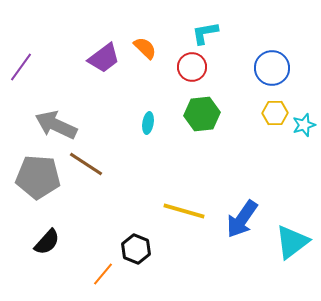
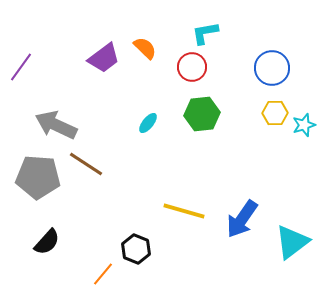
cyan ellipse: rotated 30 degrees clockwise
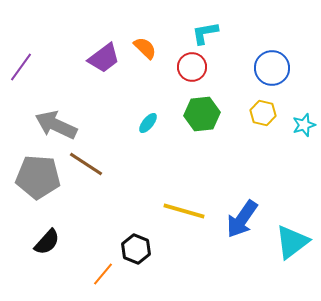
yellow hexagon: moved 12 px left; rotated 15 degrees clockwise
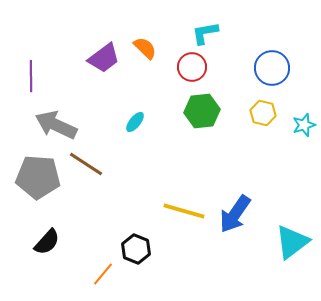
purple line: moved 10 px right, 9 px down; rotated 36 degrees counterclockwise
green hexagon: moved 3 px up
cyan ellipse: moved 13 px left, 1 px up
blue arrow: moved 7 px left, 5 px up
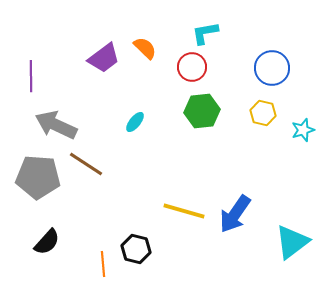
cyan star: moved 1 px left, 5 px down
black hexagon: rotated 8 degrees counterclockwise
orange line: moved 10 px up; rotated 45 degrees counterclockwise
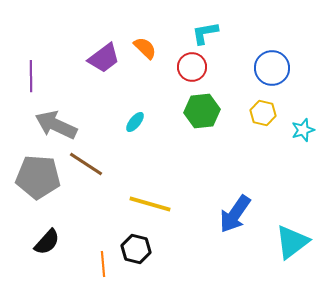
yellow line: moved 34 px left, 7 px up
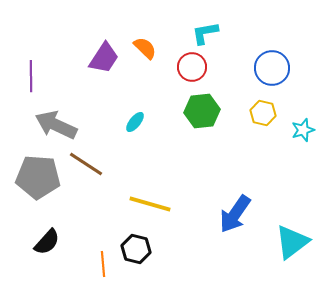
purple trapezoid: rotated 20 degrees counterclockwise
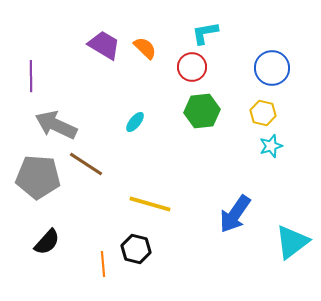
purple trapezoid: moved 13 px up; rotated 92 degrees counterclockwise
cyan star: moved 32 px left, 16 px down
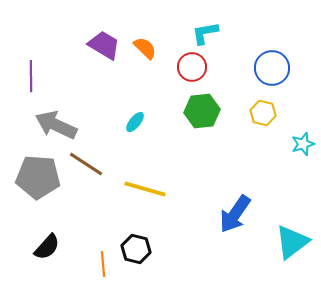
cyan star: moved 32 px right, 2 px up
yellow line: moved 5 px left, 15 px up
black semicircle: moved 5 px down
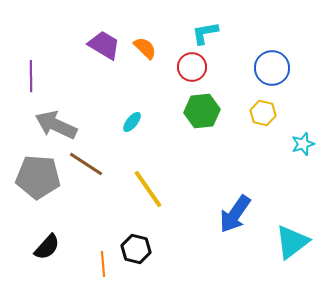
cyan ellipse: moved 3 px left
yellow line: moved 3 px right; rotated 39 degrees clockwise
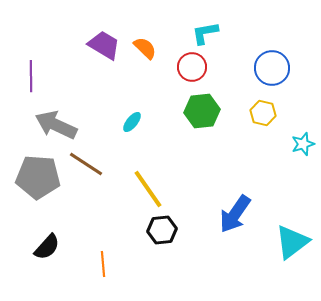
black hexagon: moved 26 px right, 19 px up; rotated 20 degrees counterclockwise
